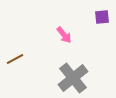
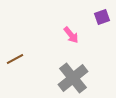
purple square: rotated 14 degrees counterclockwise
pink arrow: moved 7 px right
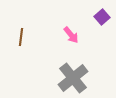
purple square: rotated 21 degrees counterclockwise
brown line: moved 6 px right, 22 px up; rotated 54 degrees counterclockwise
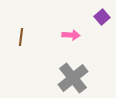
pink arrow: rotated 48 degrees counterclockwise
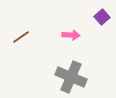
brown line: rotated 48 degrees clockwise
gray cross: moved 2 px left, 1 px up; rotated 28 degrees counterclockwise
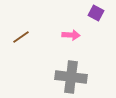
purple square: moved 6 px left, 4 px up; rotated 21 degrees counterclockwise
gray cross: rotated 16 degrees counterclockwise
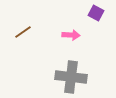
brown line: moved 2 px right, 5 px up
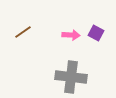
purple square: moved 20 px down
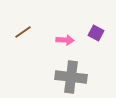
pink arrow: moved 6 px left, 5 px down
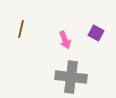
brown line: moved 2 px left, 3 px up; rotated 42 degrees counterclockwise
pink arrow: rotated 66 degrees clockwise
